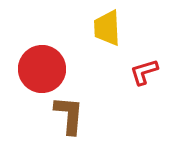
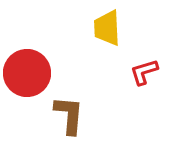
red circle: moved 15 px left, 4 px down
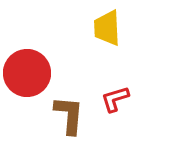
red L-shape: moved 29 px left, 27 px down
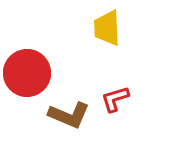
brown L-shape: rotated 108 degrees clockwise
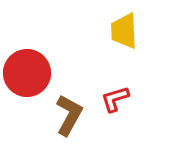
yellow trapezoid: moved 17 px right, 3 px down
brown L-shape: rotated 84 degrees counterclockwise
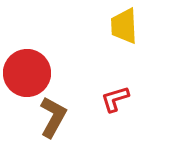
yellow trapezoid: moved 5 px up
brown L-shape: moved 16 px left, 2 px down
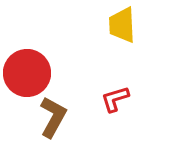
yellow trapezoid: moved 2 px left, 1 px up
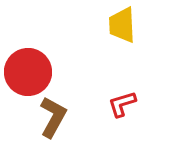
red circle: moved 1 px right, 1 px up
red L-shape: moved 7 px right, 5 px down
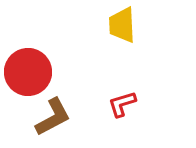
brown L-shape: rotated 33 degrees clockwise
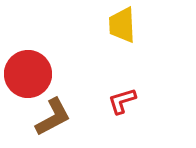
red circle: moved 2 px down
red L-shape: moved 3 px up
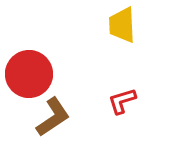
red circle: moved 1 px right
brown L-shape: rotated 6 degrees counterclockwise
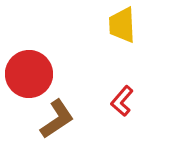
red L-shape: rotated 32 degrees counterclockwise
brown L-shape: moved 4 px right, 2 px down
